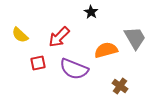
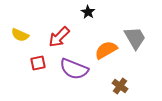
black star: moved 3 px left
yellow semicircle: rotated 18 degrees counterclockwise
orange semicircle: rotated 15 degrees counterclockwise
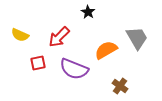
gray trapezoid: moved 2 px right
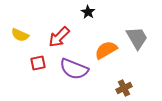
brown cross: moved 4 px right, 2 px down; rotated 28 degrees clockwise
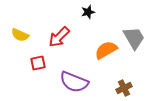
black star: rotated 24 degrees clockwise
gray trapezoid: moved 3 px left
purple semicircle: moved 13 px down
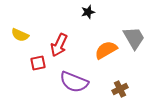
red arrow: moved 8 px down; rotated 20 degrees counterclockwise
brown cross: moved 4 px left, 1 px down
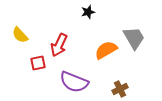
yellow semicircle: rotated 24 degrees clockwise
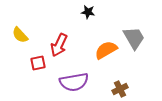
black star: rotated 24 degrees clockwise
purple semicircle: rotated 32 degrees counterclockwise
